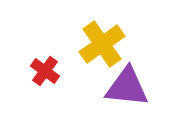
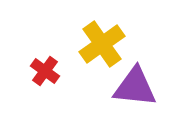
purple triangle: moved 8 px right
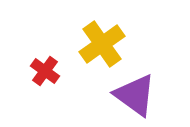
purple triangle: moved 8 px down; rotated 30 degrees clockwise
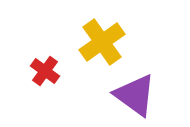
yellow cross: moved 2 px up
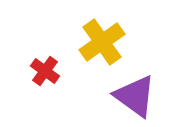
purple triangle: moved 1 px down
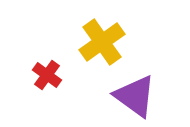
red cross: moved 2 px right, 4 px down
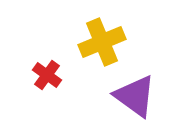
yellow cross: rotated 12 degrees clockwise
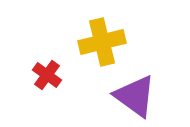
yellow cross: rotated 9 degrees clockwise
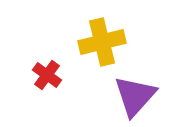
purple triangle: rotated 36 degrees clockwise
